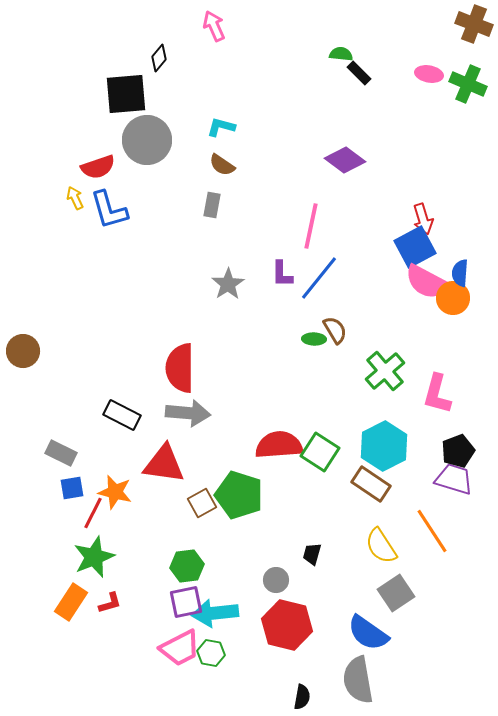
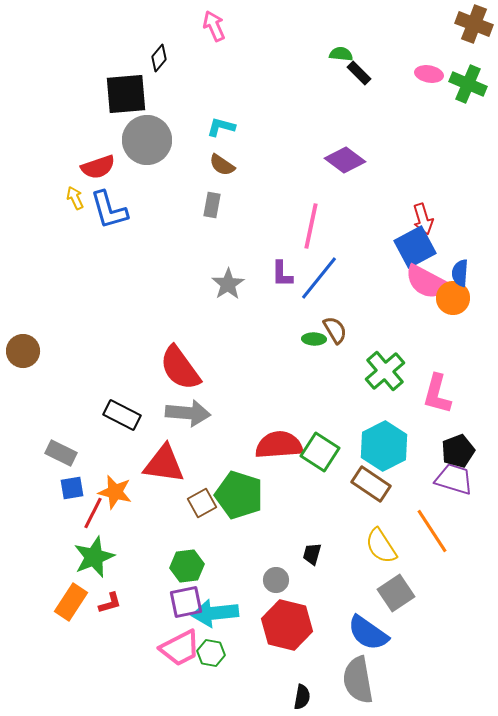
red semicircle at (180, 368): rotated 36 degrees counterclockwise
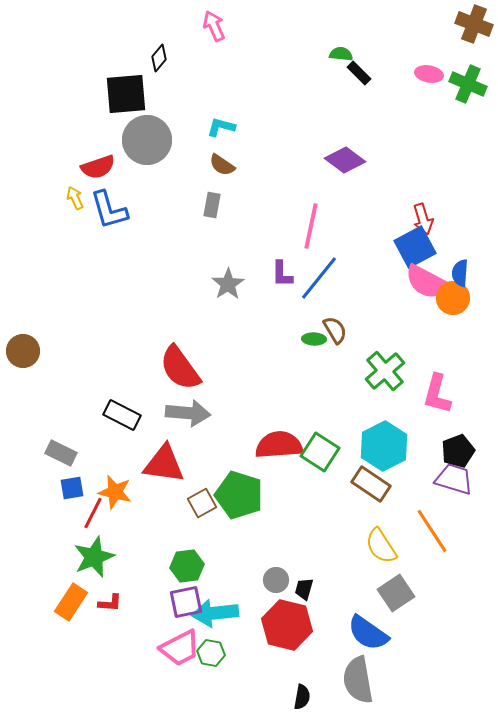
black trapezoid at (312, 554): moved 8 px left, 35 px down
red L-shape at (110, 603): rotated 20 degrees clockwise
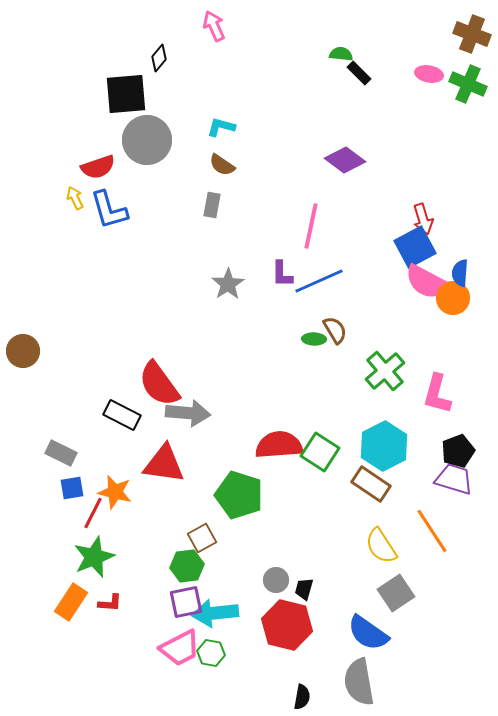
brown cross at (474, 24): moved 2 px left, 10 px down
blue line at (319, 278): moved 3 px down; rotated 27 degrees clockwise
red semicircle at (180, 368): moved 21 px left, 16 px down
brown square at (202, 503): moved 35 px down
gray semicircle at (358, 680): moved 1 px right, 2 px down
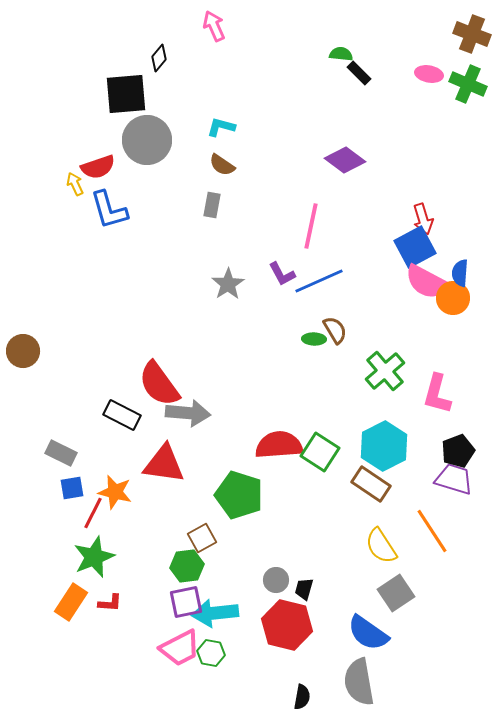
yellow arrow at (75, 198): moved 14 px up
purple L-shape at (282, 274): rotated 28 degrees counterclockwise
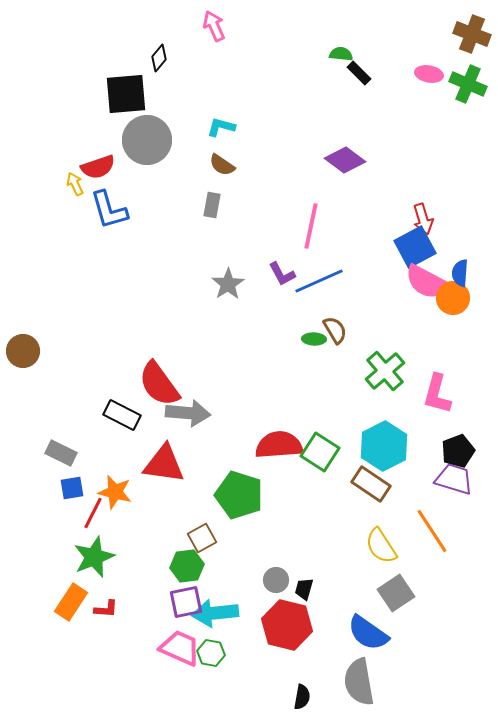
red L-shape at (110, 603): moved 4 px left, 6 px down
pink trapezoid at (180, 648): rotated 129 degrees counterclockwise
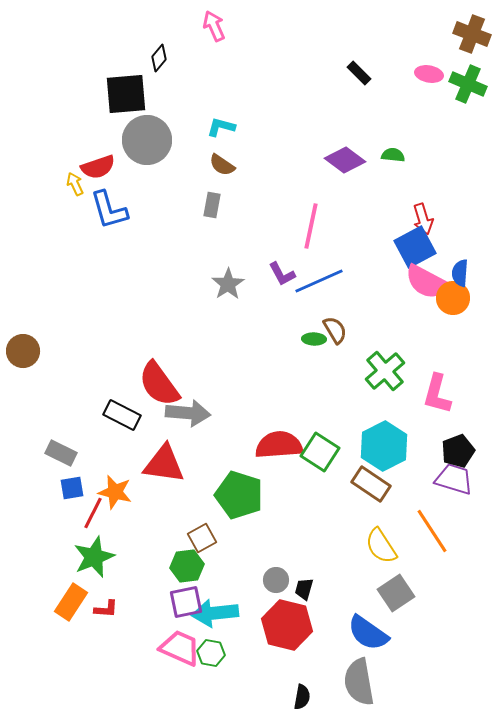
green semicircle at (341, 54): moved 52 px right, 101 px down
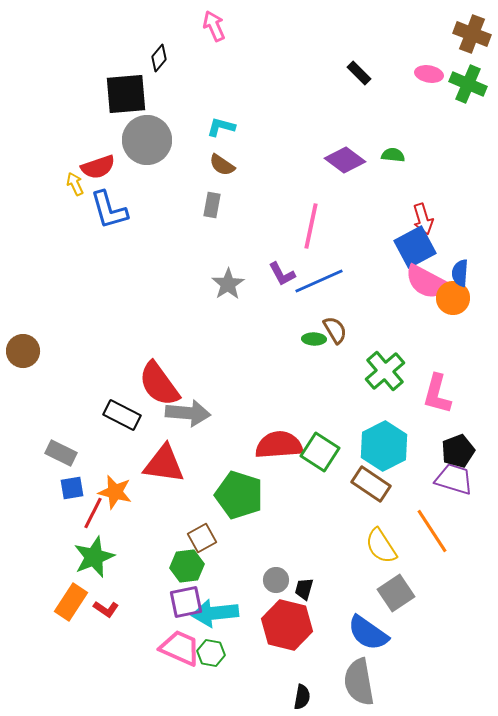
red L-shape at (106, 609): rotated 30 degrees clockwise
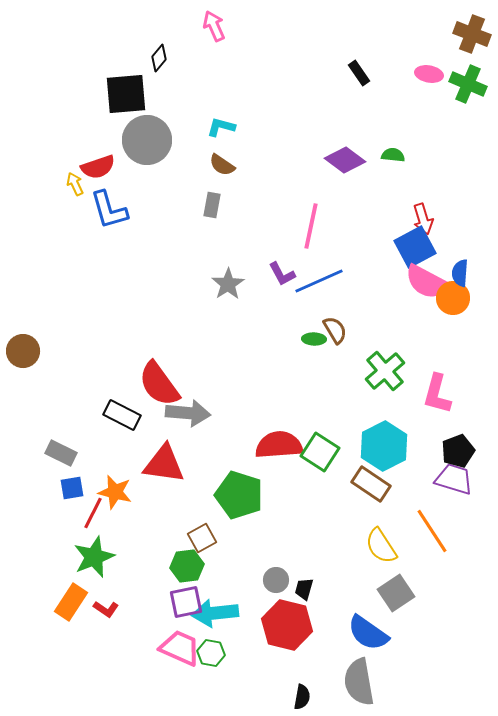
black rectangle at (359, 73): rotated 10 degrees clockwise
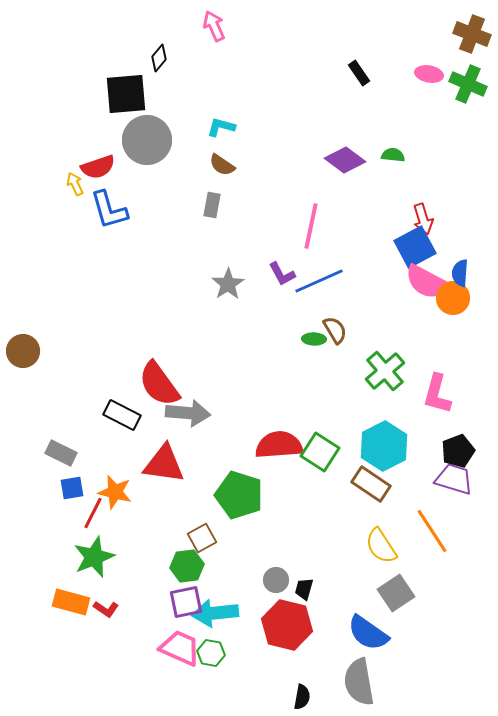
orange rectangle at (71, 602): rotated 72 degrees clockwise
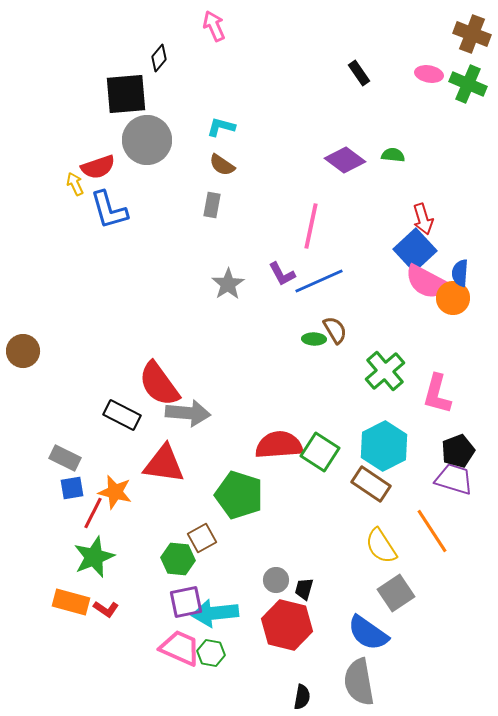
blue square at (415, 247): moved 3 px down; rotated 15 degrees counterclockwise
gray rectangle at (61, 453): moved 4 px right, 5 px down
green hexagon at (187, 566): moved 9 px left, 7 px up; rotated 12 degrees clockwise
